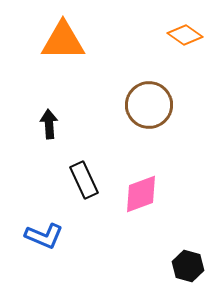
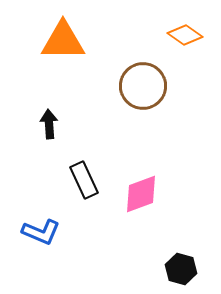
brown circle: moved 6 px left, 19 px up
blue L-shape: moved 3 px left, 4 px up
black hexagon: moved 7 px left, 3 px down
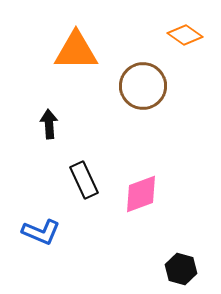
orange triangle: moved 13 px right, 10 px down
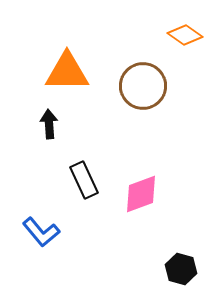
orange triangle: moved 9 px left, 21 px down
blue L-shape: rotated 27 degrees clockwise
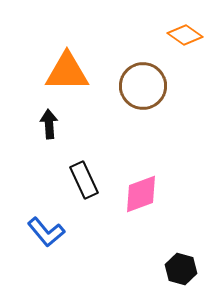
blue L-shape: moved 5 px right
